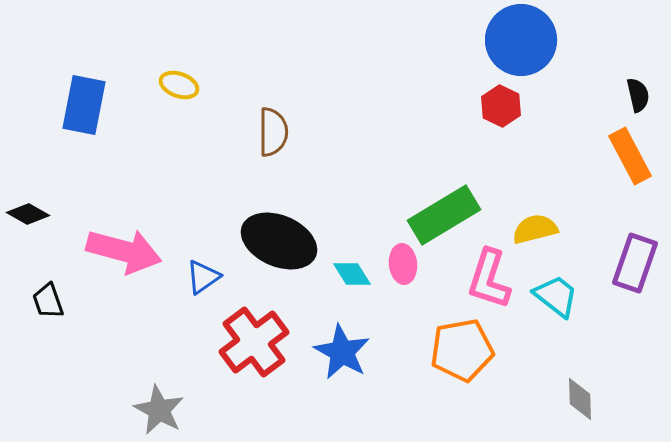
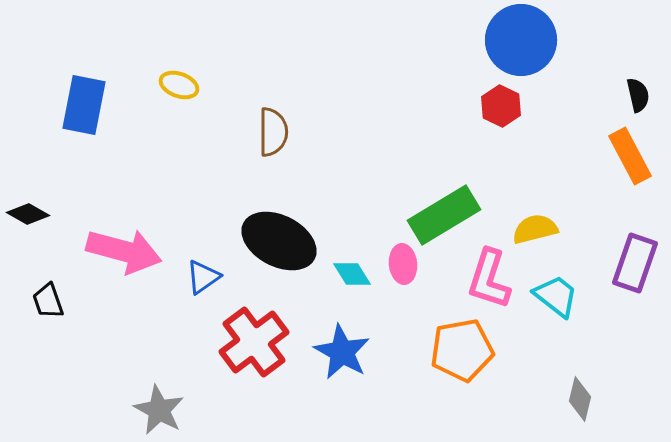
black ellipse: rotated 4 degrees clockwise
gray diamond: rotated 15 degrees clockwise
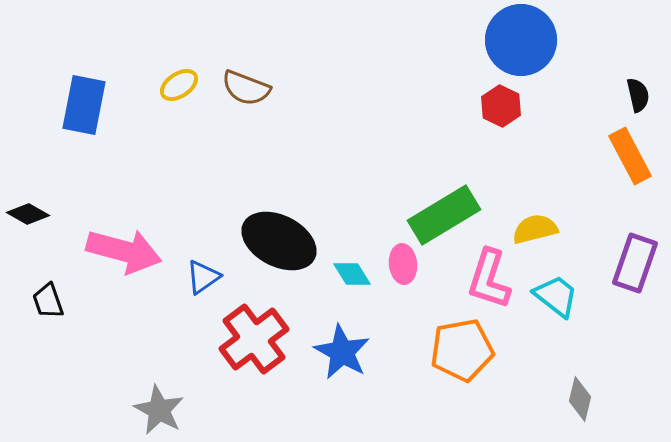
yellow ellipse: rotated 54 degrees counterclockwise
brown semicircle: moved 27 px left, 44 px up; rotated 111 degrees clockwise
red cross: moved 3 px up
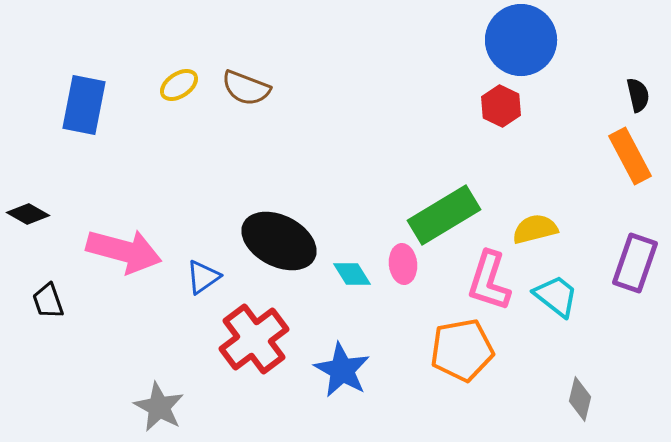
pink L-shape: moved 2 px down
blue star: moved 18 px down
gray star: moved 3 px up
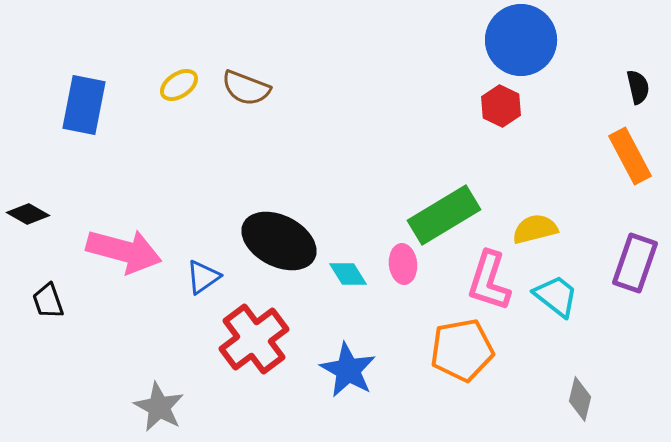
black semicircle: moved 8 px up
cyan diamond: moved 4 px left
blue star: moved 6 px right
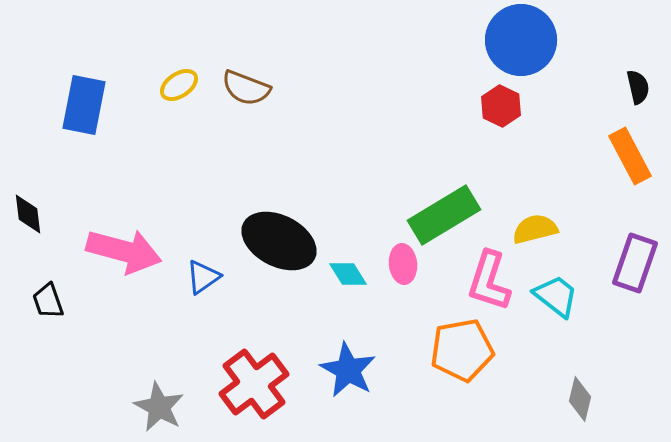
black diamond: rotated 54 degrees clockwise
red cross: moved 45 px down
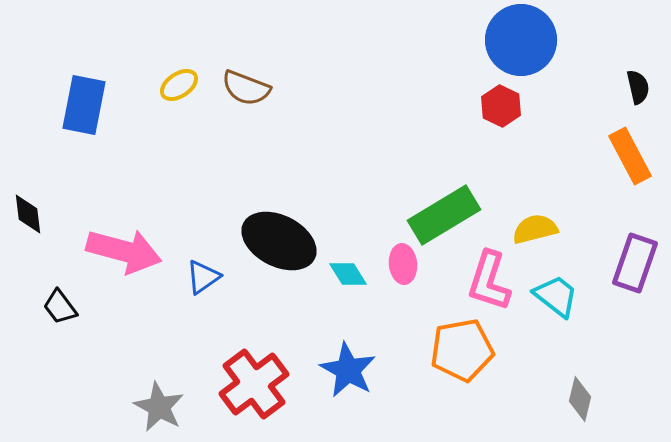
black trapezoid: moved 12 px right, 6 px down; rotated 18 degrees counterclockwise
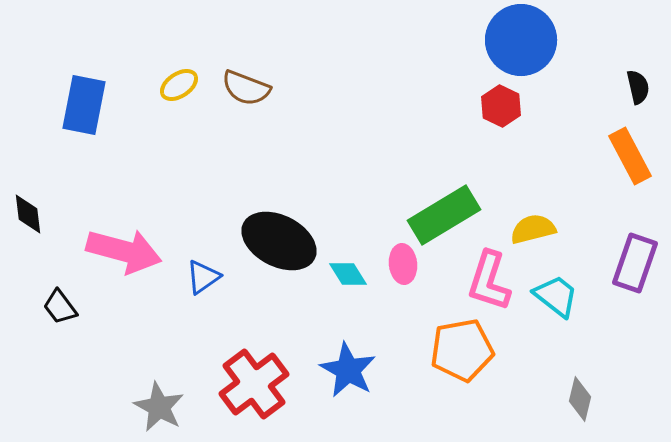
yellow semicircle: moved 2 px left
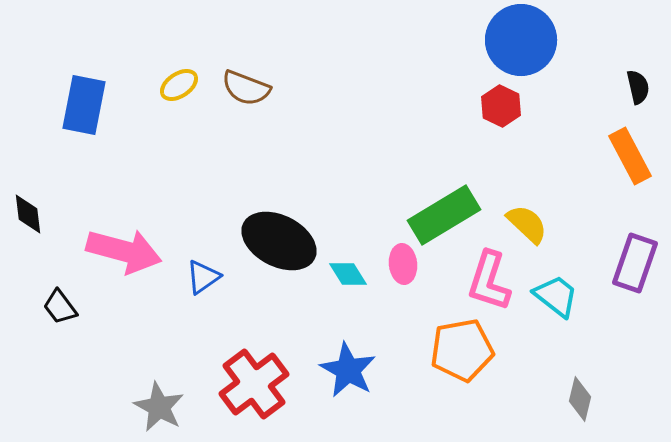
yellow semicircle: moved 6 px left, 5 px up; rotated 57 degrees clockwise
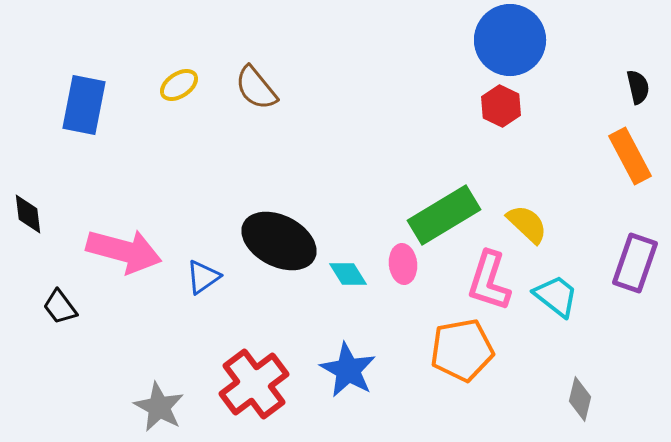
blue circle: moved 11 px left
brown semicircle: moved 10 px right; rotated 30 degrees clockwise
